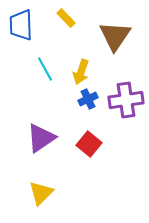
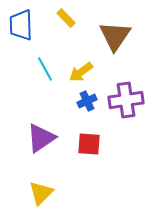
yellow arrow: rotated 35 degrees clockwise
blue cross: moved 1 px left, 2 px down
red square: rotated 35 degrees counterclockwise
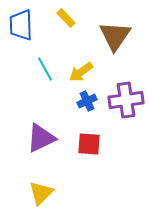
purple triangle: rotated 8 degrees clockwise
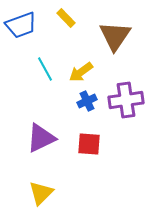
blue trapezoid: rotated 108 degrees counterclockwise
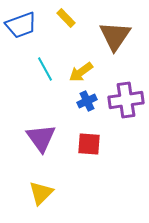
purple triangle: rotated 40 degrees counterclockwise
